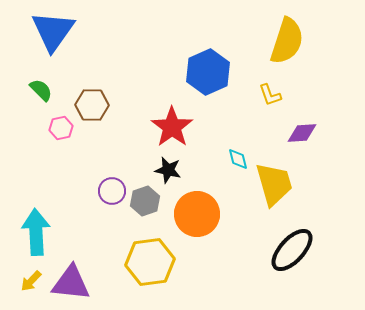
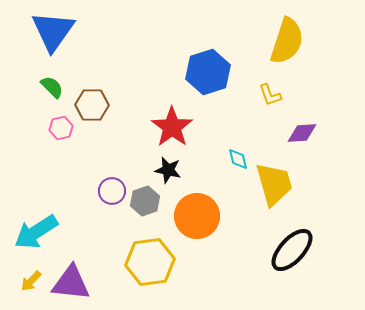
blue hexagon: rotated 6 degrees clockwise
green semicircle: moved 11 px right, 3 px up
orange circle: moved 2 px down
cyan arrow: rotated 120 degrees counterclockwise
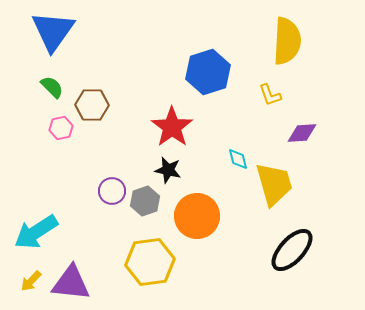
yellow semicircle: rotated 15 degrees counterclockwise
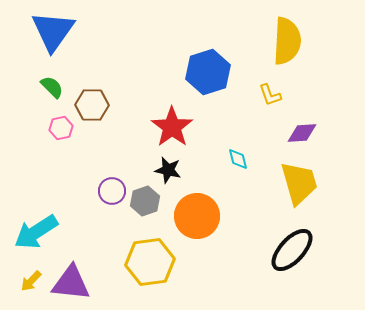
yellow trapezoid: moved 25 px right, 1 px up
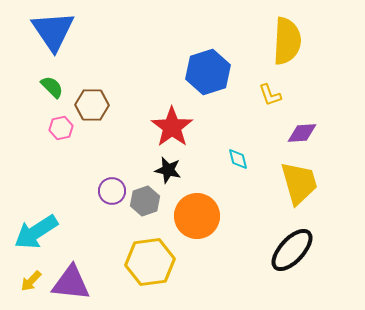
blue triangle: rotated 9 degrees counterclockwise
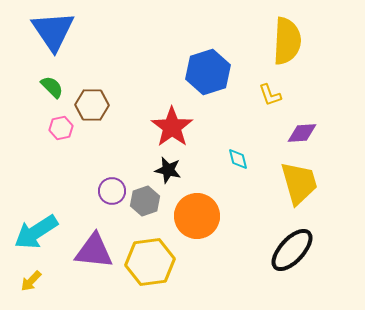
purple triangle: moved 23 px right, 32 px up
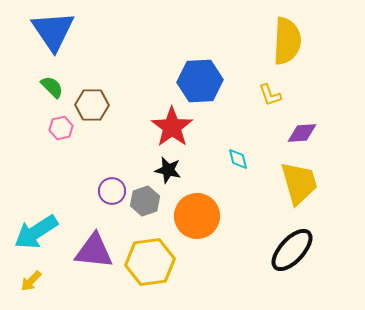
blue hexagon: moved 8 px left, 9 px down; rotated 15 degrees clockwise
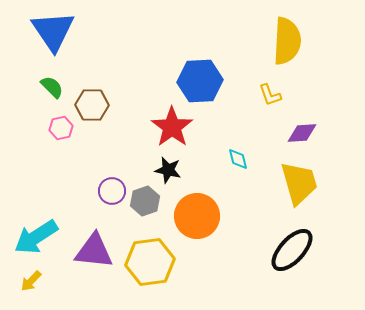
cyan arrow: moved 5 px down
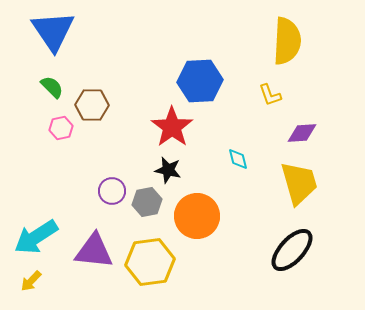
gray hexagon: moved 2 px right, 1 px down; rotated 8 degrees clockwise
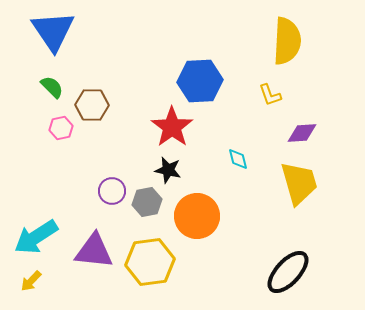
black ellipse: moved 4 px left, 22 px down
